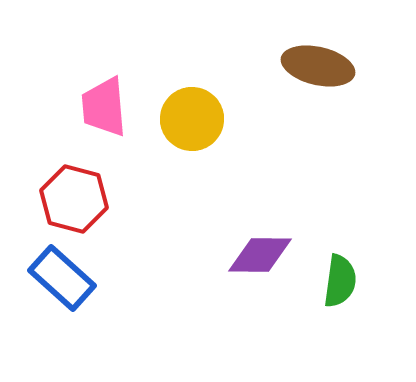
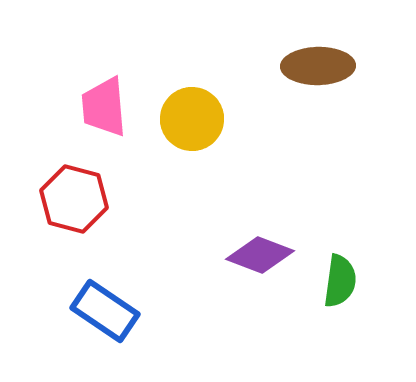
brown ellipse: rotated 14 degrees counterclockwise
purple diamond: rotated 20 degrees clockwise
blue rectangle: moved 43 px right, 33 px down; rotated 8 degrees counterclockwise
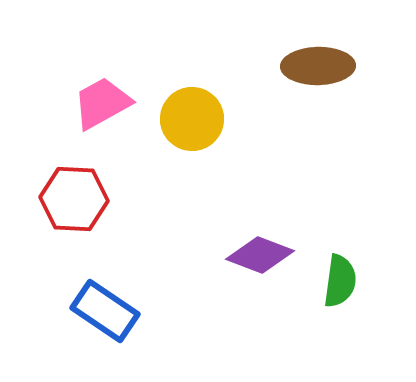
pink trapezoid: moved 2 px left, 4 px up; rotated 66 degrees clockwise
red hexagon: rotated 12 degrees counterclockwise
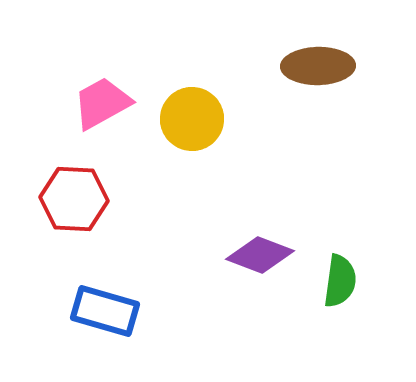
blue rectangle: rotated 18 degrees counterclockwise
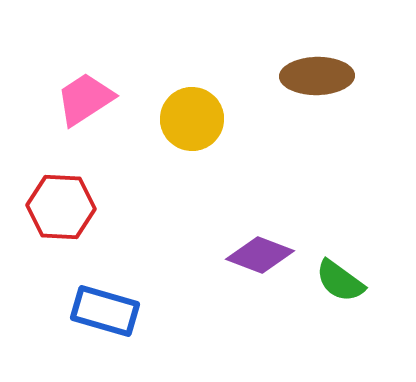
brown ellipse: moved 1 px left, 10 px down
pink trapezoid: moved 17 px left, 4 px up; rotated 4 degrees counterclockwise
red hexagon: moved 13 px left, 8 px down
green semicircle: rotated 118 degrees clockwise
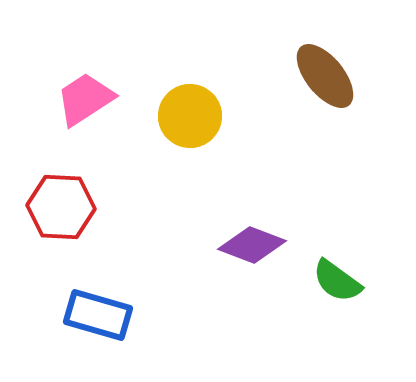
brown ellipse: moved 8 px right; rotated 52 degrees clockwise
yellow circle: moved 2 px left, 3 px up
purple diamond: moved 8 px left, 10 px up
green semicircle: moved 3 px left
blue rectangle: moved 7 px left, 4 px down
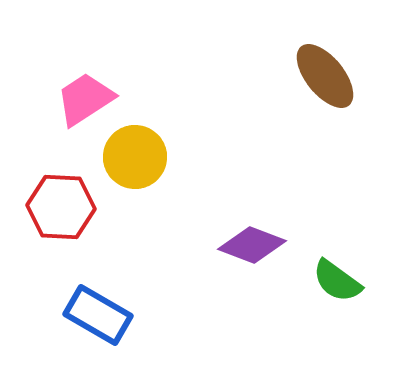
yellow circle: moved 55 px left, 41 px down
blue rectangle: rotated 14 degrees clockwise
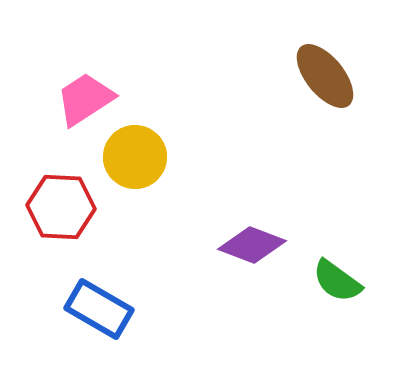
blue rectangle: moved 1 px right, 6 px up
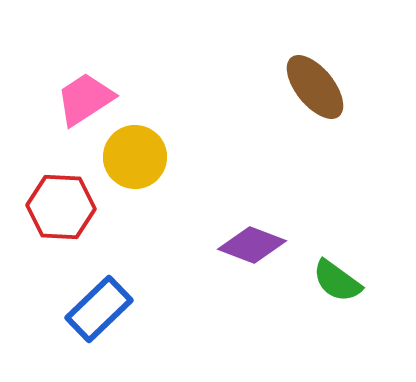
brown ellipse: moved 10 px left, 11 px down
blue rectangle: rotated 74 degrees counterclockwise
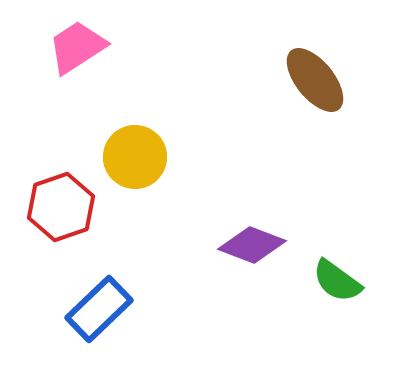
brown ellipse: moved 7 px up
pink trapezoid: moved 8 px left, 52 px up
red hexagon: rotated 22 degrees counterclockwise
